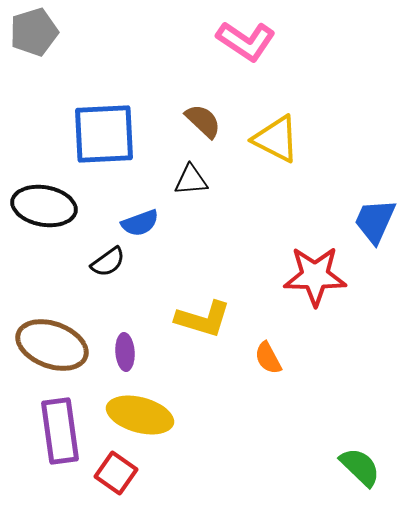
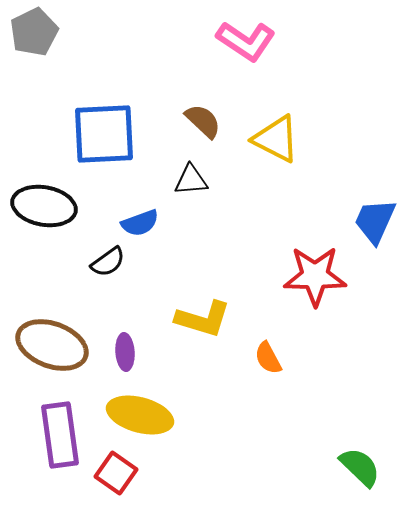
gray pentagon: rotated 9 degrees counterclockwise
purple rectangle: moved 4 px down
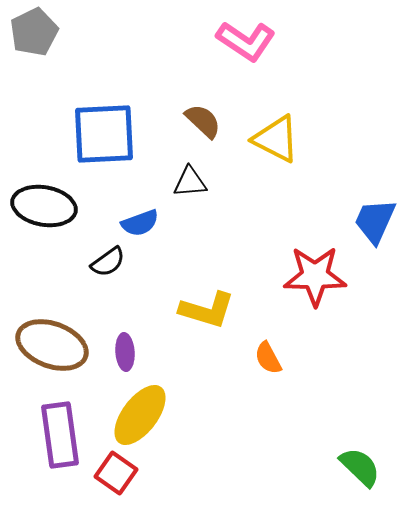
black triangle: moved 1 px left, 2 px down
yellow L-shape: moved 4 px right, 9 px up
yellow ellipse: rotated 68 degrees counterclockwise
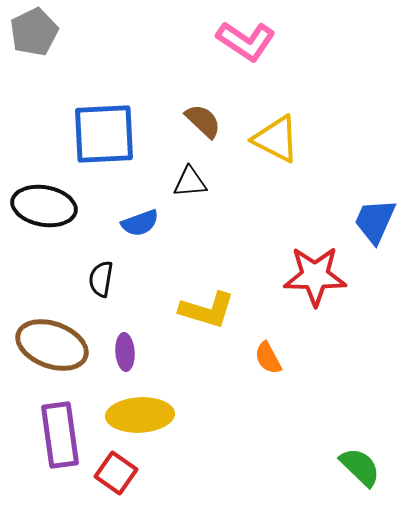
black semicircle: moved 7 px left, 17 px down; rotated 135 degrees clockwise
yellow ellipse: rotated 50 degrees clockwise
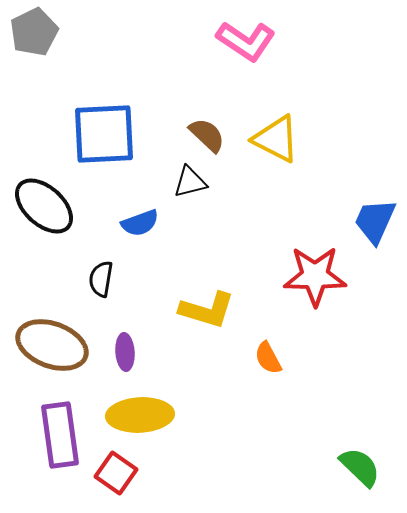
brown semicircle: moved 4 px right, 14 px down
black triangle: rotated 9 degrees counterclockwise
black ellipse: rotated 32 degrees clockwise
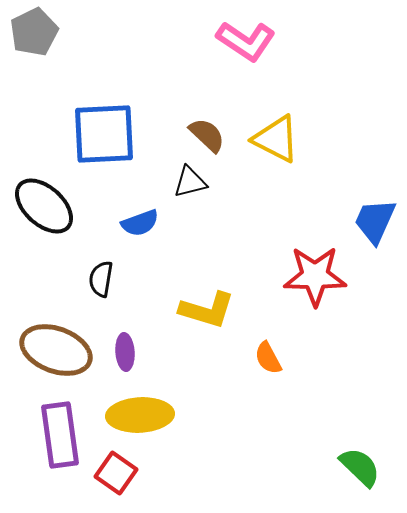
brown ellipse: moved 4 px right, 5 px down
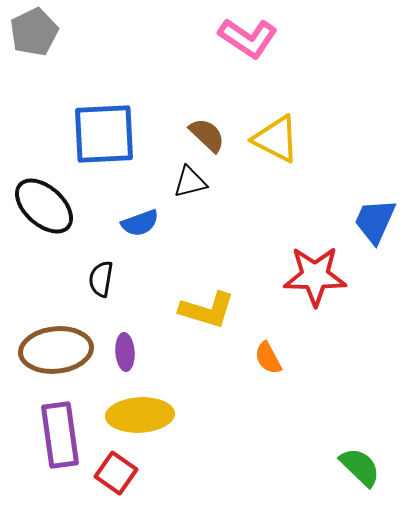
pink L-shape: moved 2 px right, 3 px up
brown ellipse: rotated 26 degrees counterclockwise
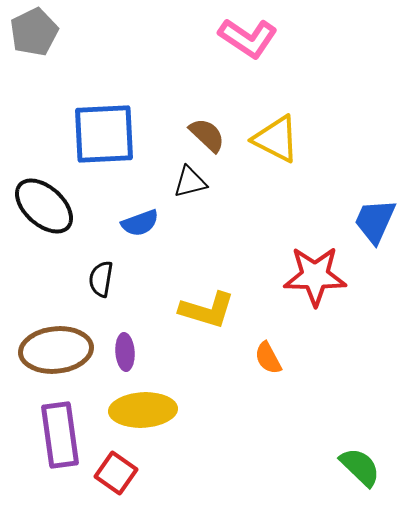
yellow ellipse: moved 3 px right, 5 px up
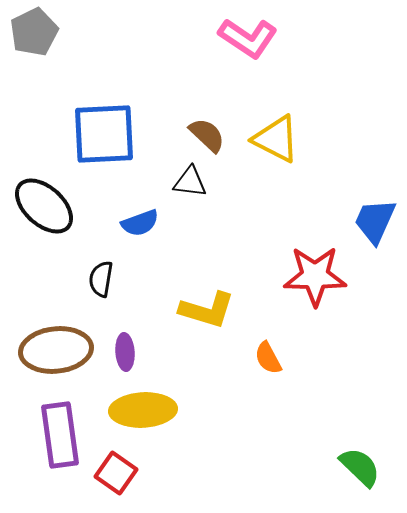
black triangle: rotated 21 degrees clockwise
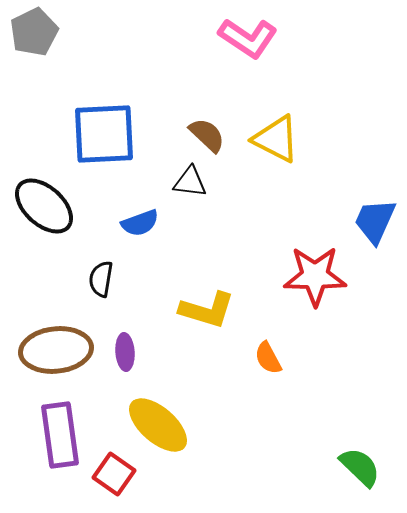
yellow ellipse: moved 15 px right, 15 px down; rotated 44 degrees clockwise
red square: moved 2 px left, 1 px down
